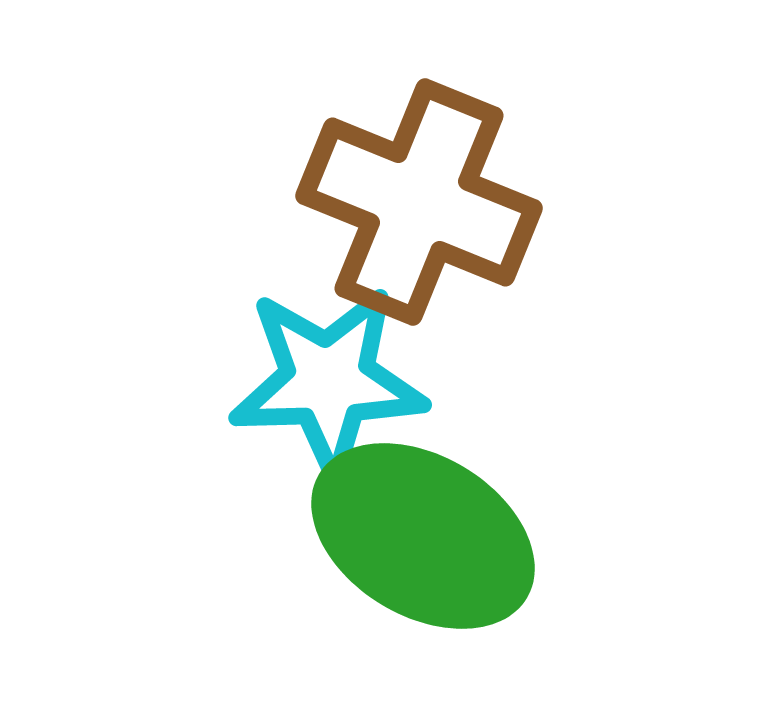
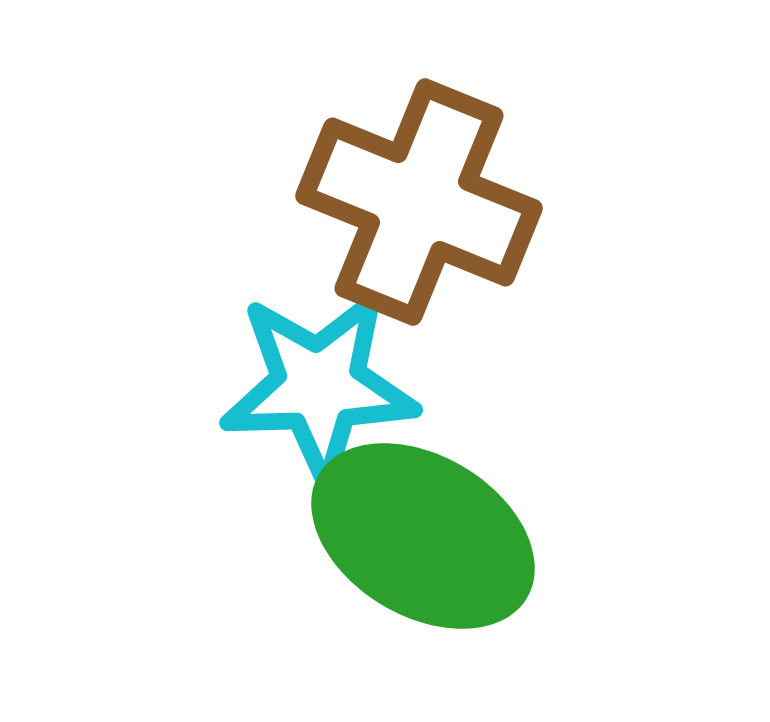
cyan star: moved 9 px left, 5 px down
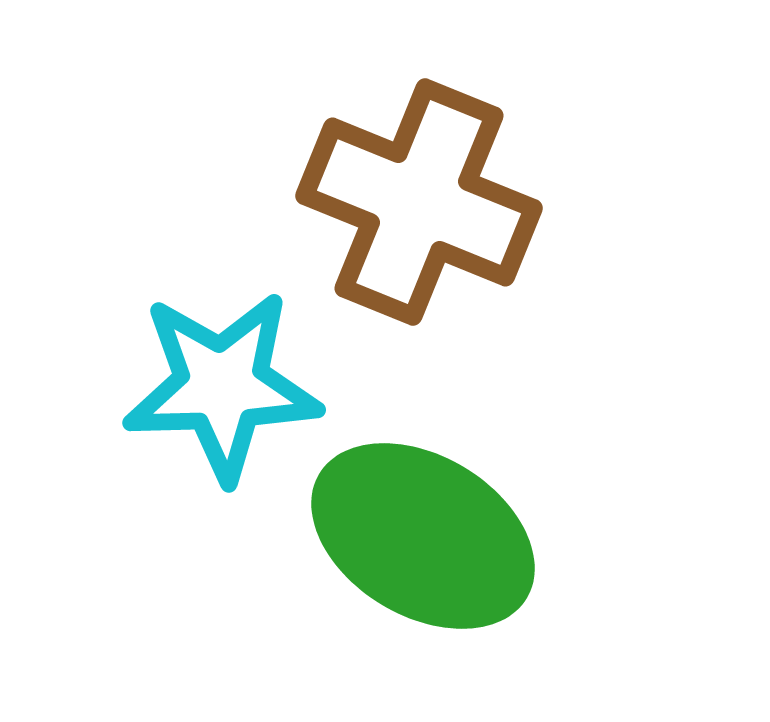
cyan star: moved 97 px left
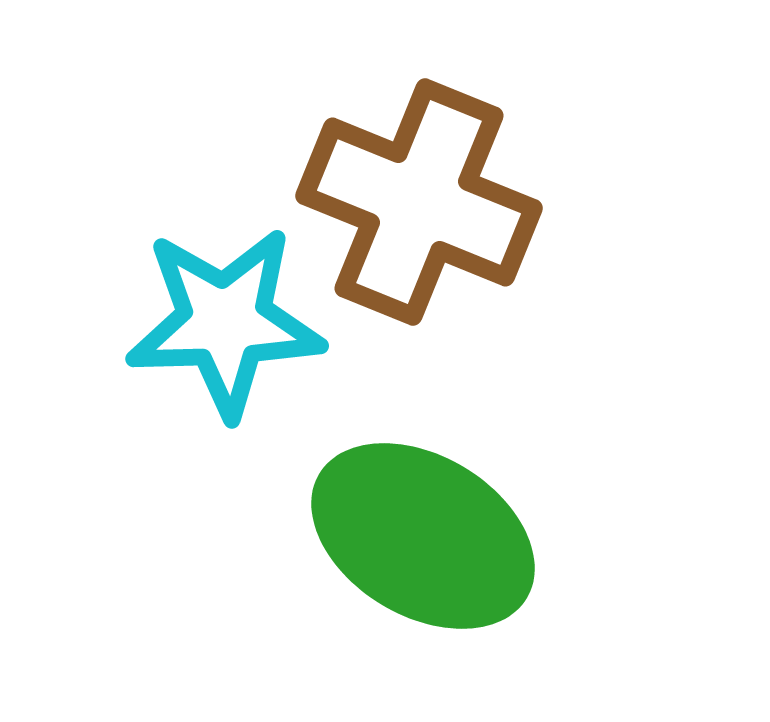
cyan star: moved 3 px right, 64 px up
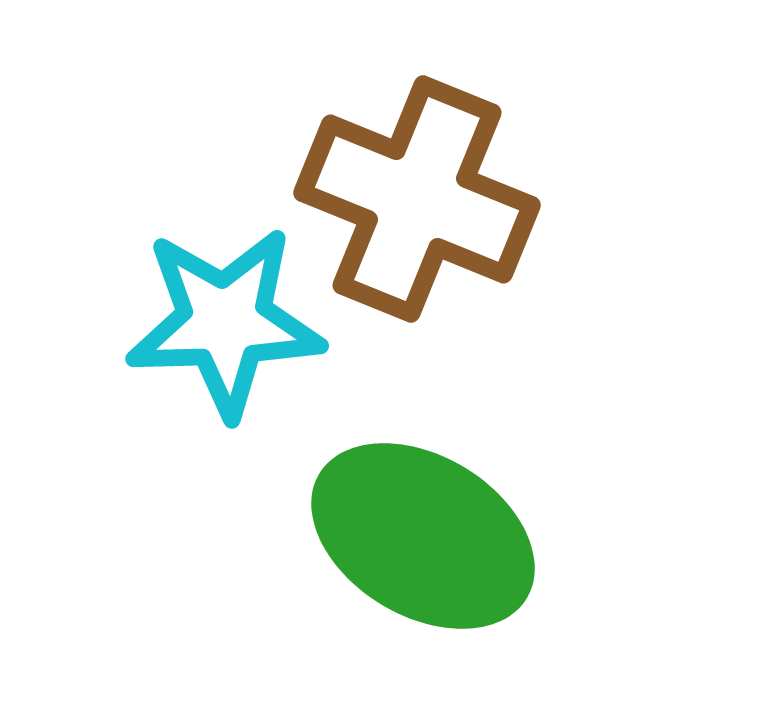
brown cross: moved 2 px left, 3 px up
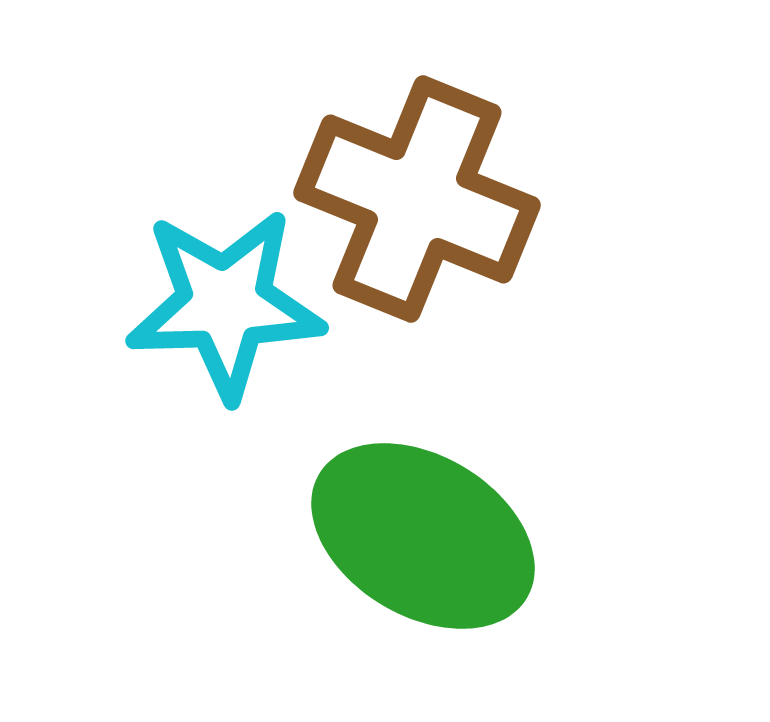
cyan star: moved 18 px up
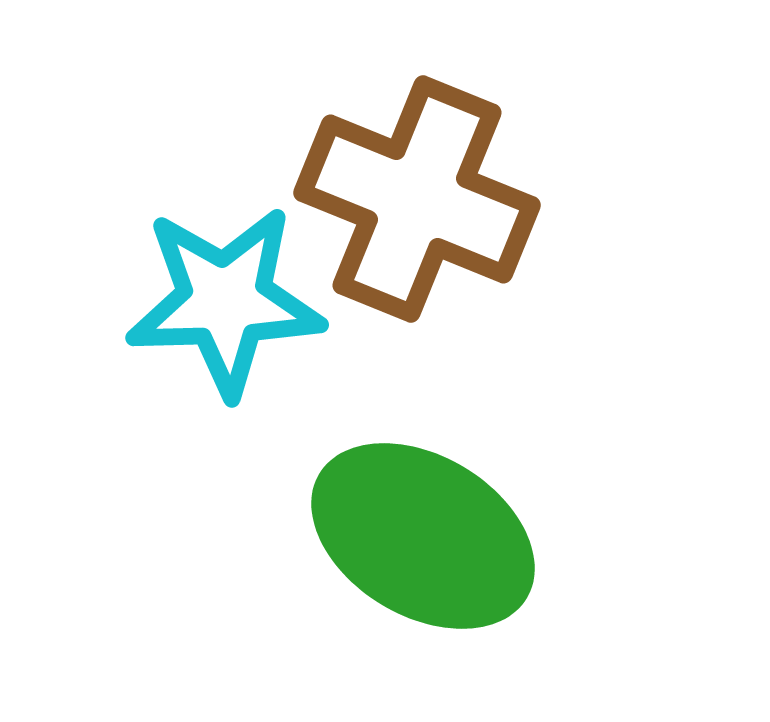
cyan star: moved 3 px up
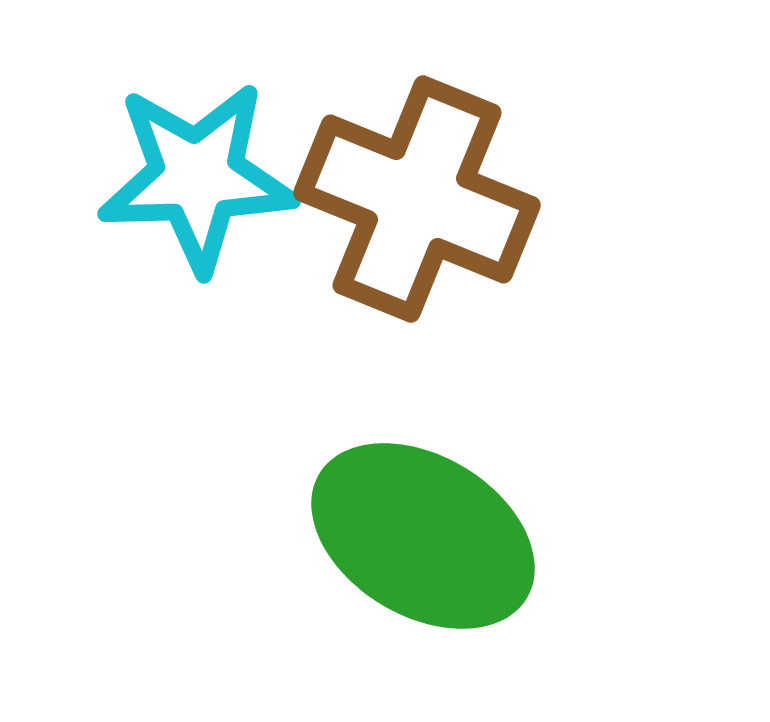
cyan star: moved 28 px left, 124 px up
